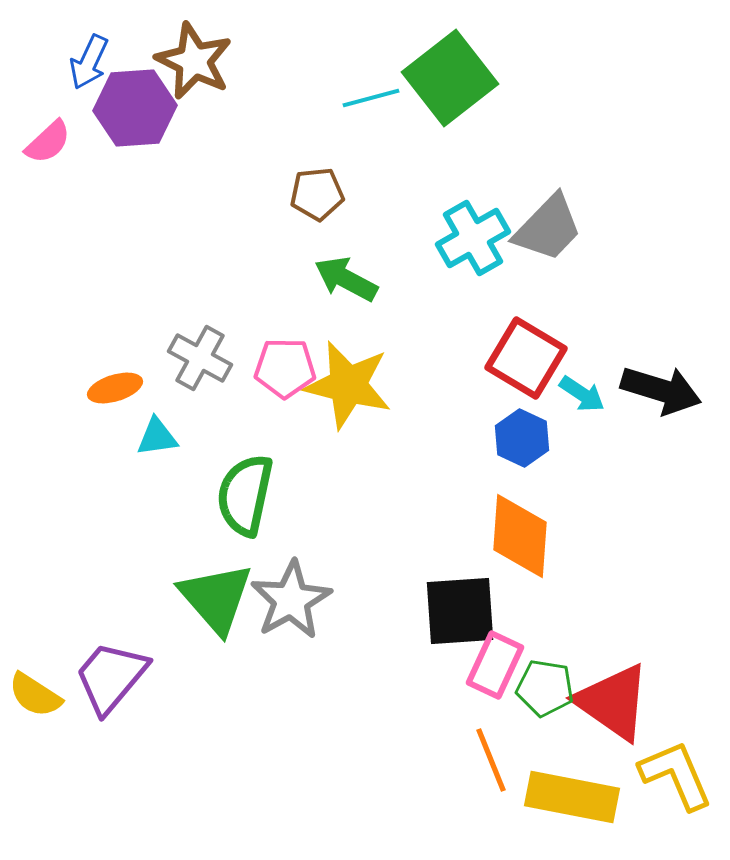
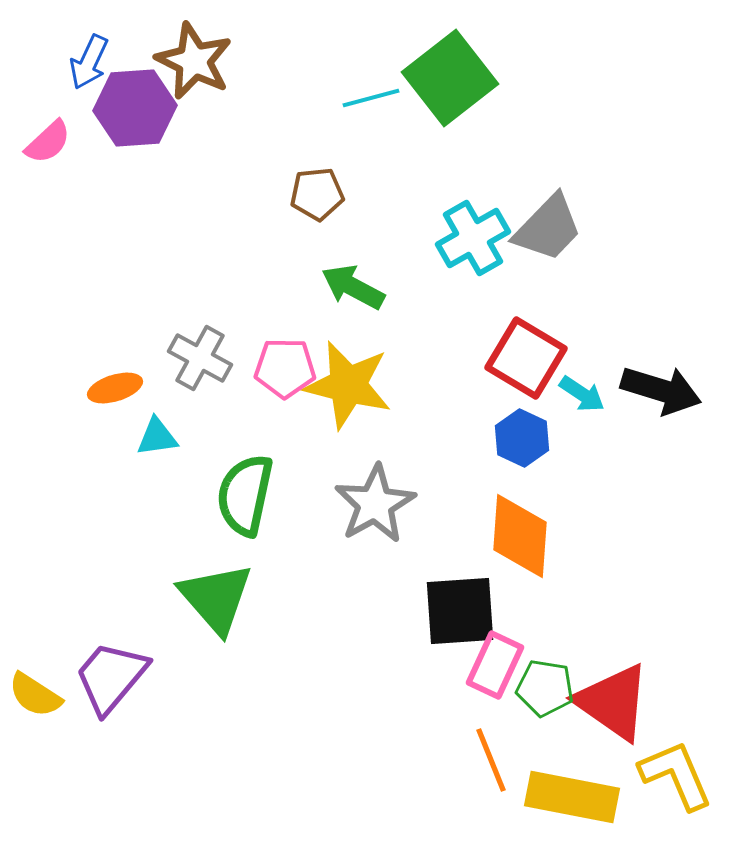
green arrow: moved 7 px right, 8 px down
gray star: moved 84 px right, 96 px up
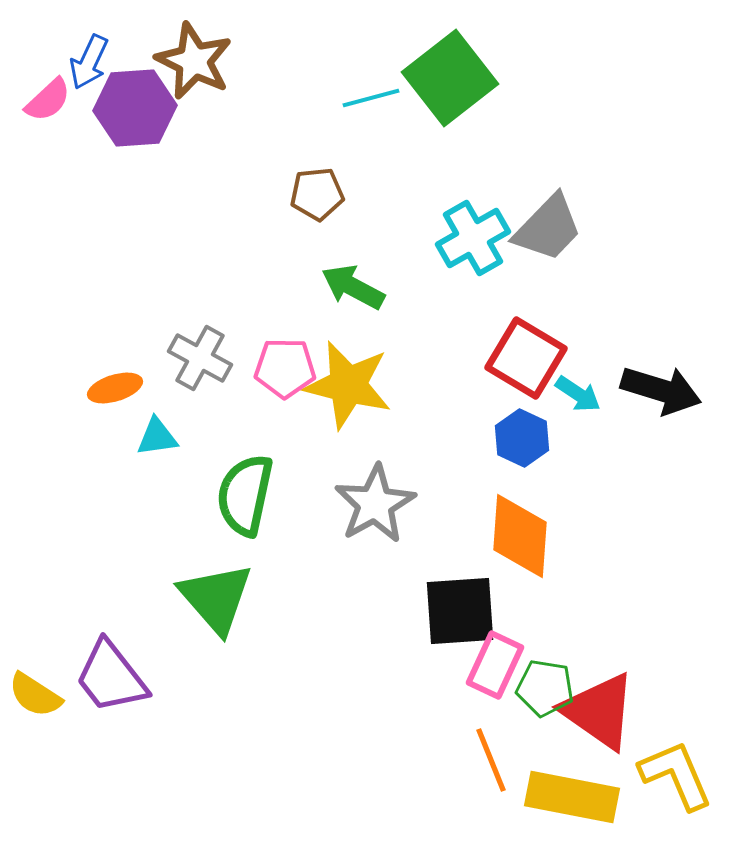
pink semicircle: moved 42 px up
cyan arrow: moved 4 px left
purple trapezoid: rotated 78 degrees counterclockwise
red triangle: moved 14 px left, 9 px down
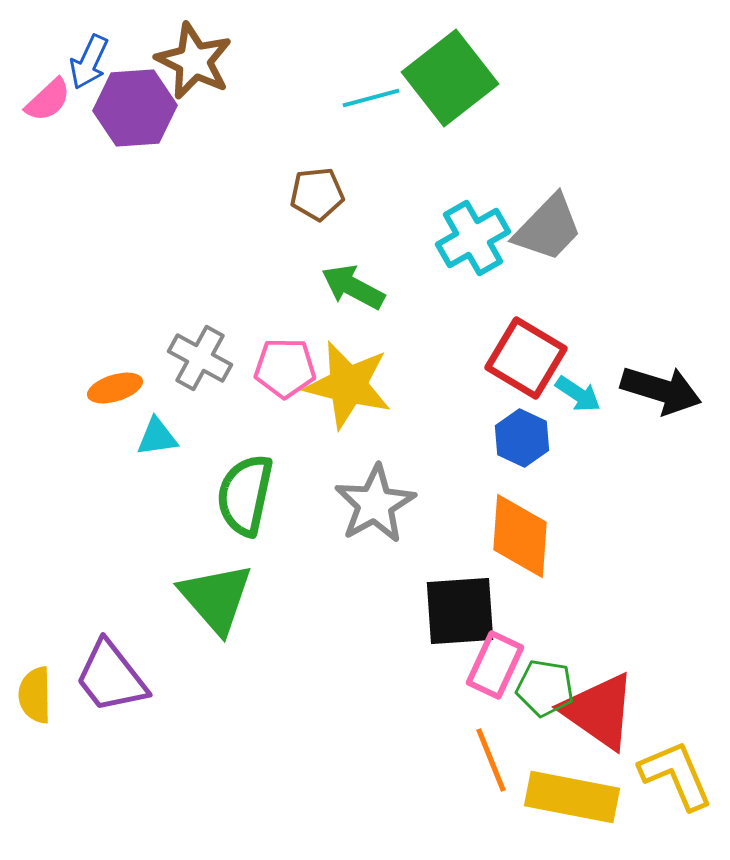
yellow semicircle: rotated 56 degrees clockwise
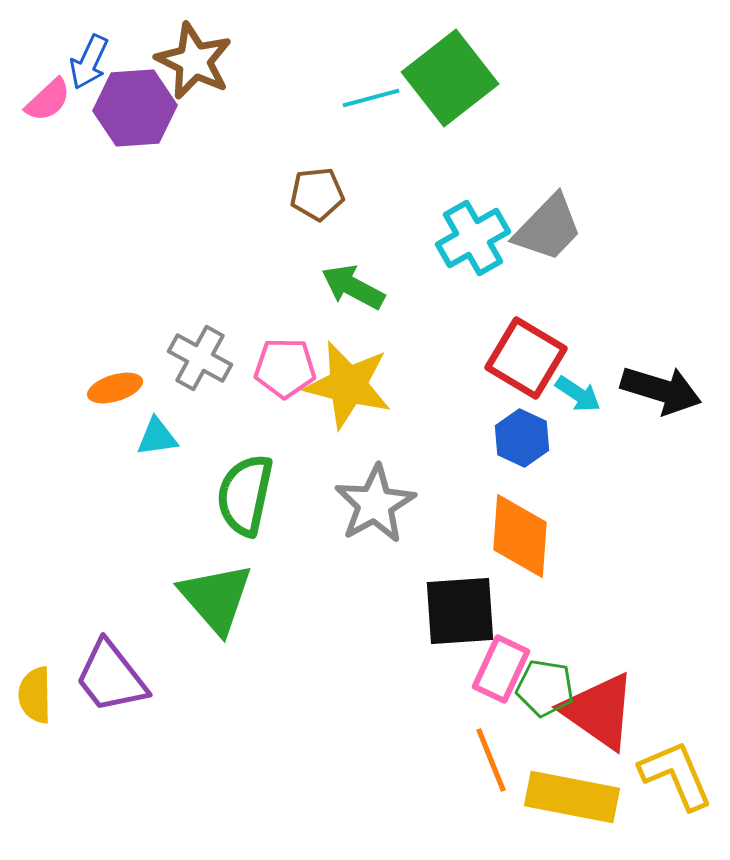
pink rectangle: moved 6 px right, 4 px down
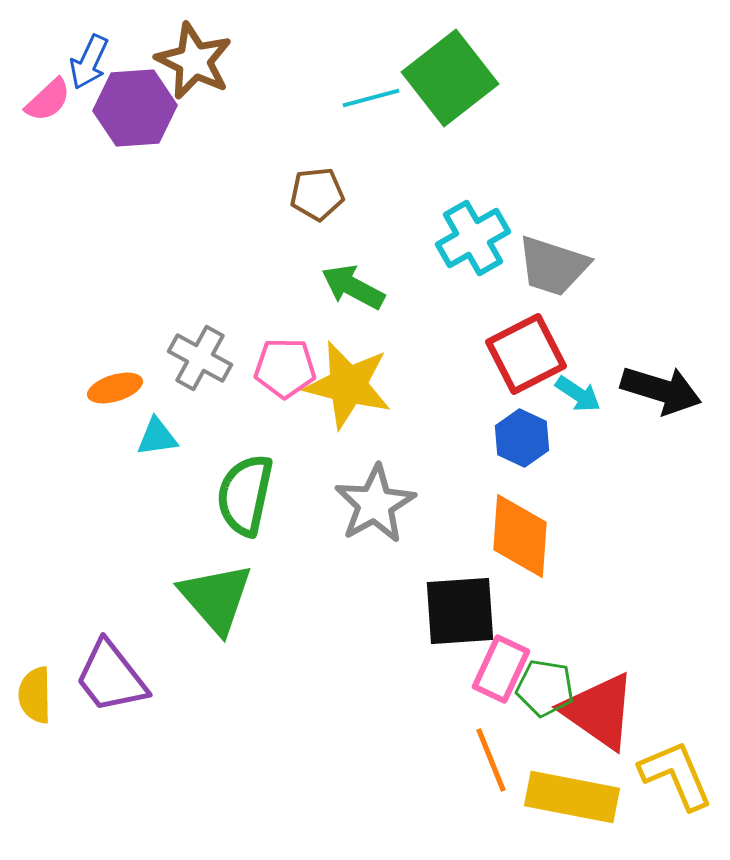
gray trapezoid: moved 5 px right, 38 px down; rotated 64 degrees clockwise
red square: moved 4 px up; rotated 32 degrees clockwise
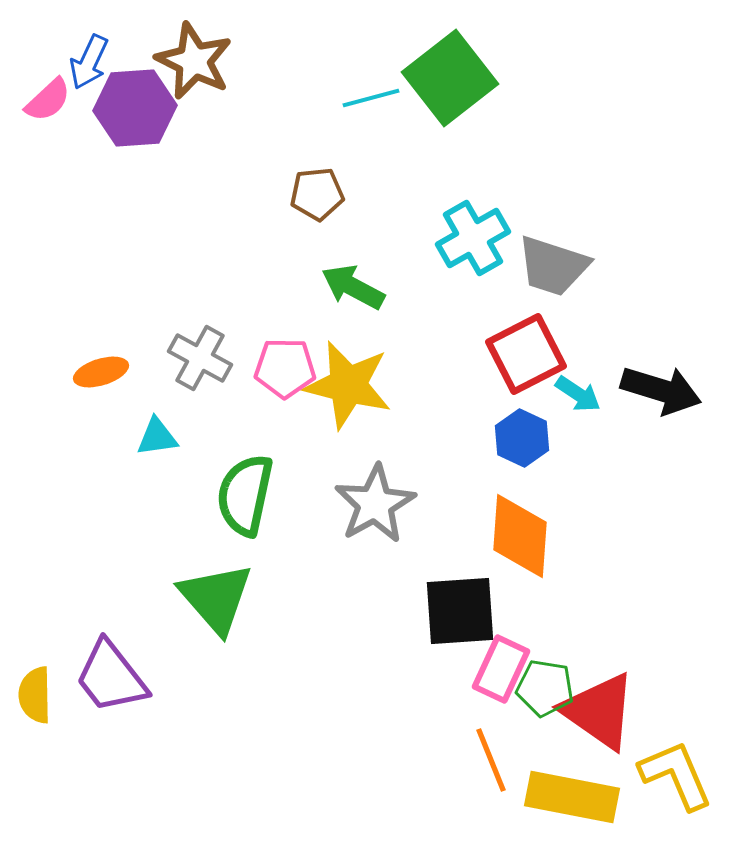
orange ellipse: moved 14 px left, 16 px up
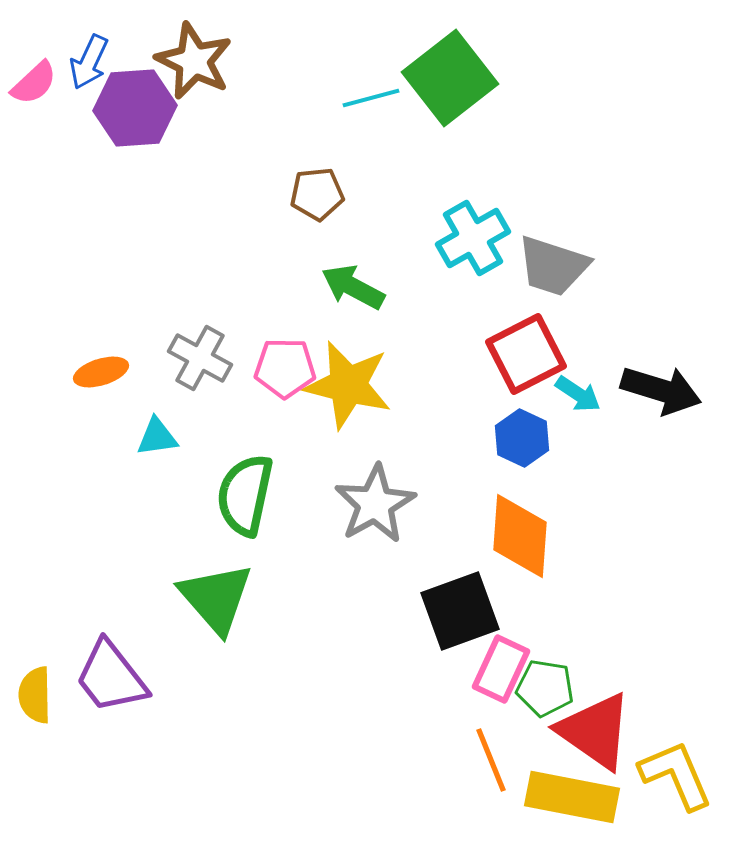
pink semicircle: moved 14 px left, 17 px up
black square: rotated 16 degrees counterclockwise
red triangle: moved 4 px left, 20 px down
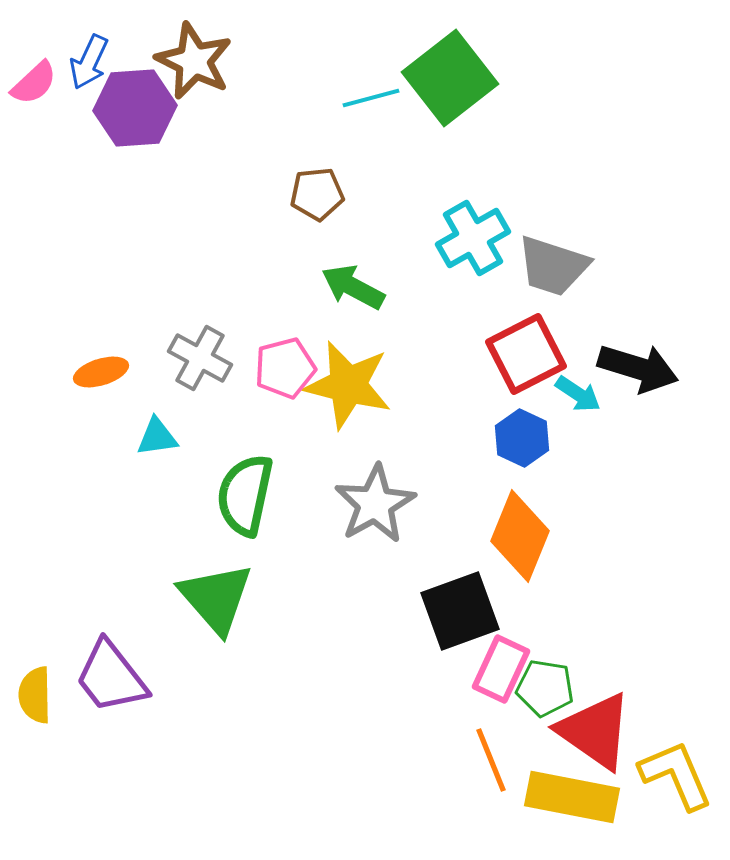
pink pentagon: rotated 16 degrees counterclockwise
black arrow: moved 23 px left, 22 px up
orange diamond: rotated 18 degrees clockwise
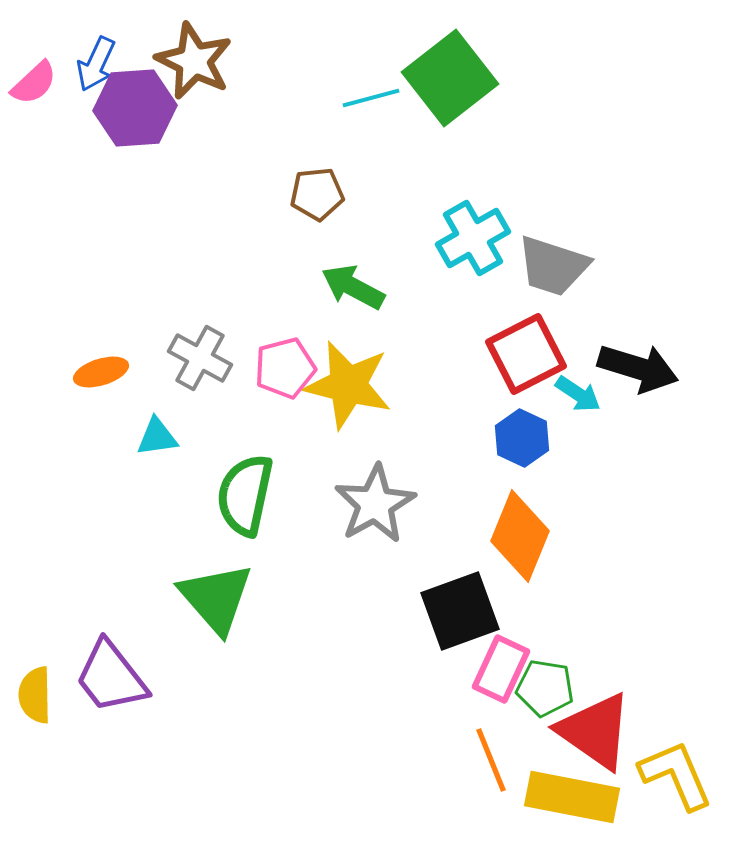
blue arrow: moved 7 px right, 2 px down
